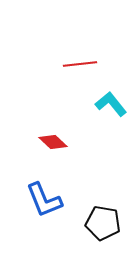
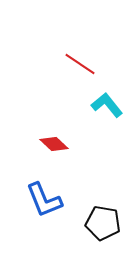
red line: rotated 40 degrees clockwise
cyan L-shape: moved 4 px left, 1 px down
red diamond: moved 1 px right, 2 px down
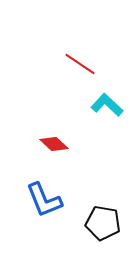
cyan L-shape: rotated 8 degrees counterclockwise
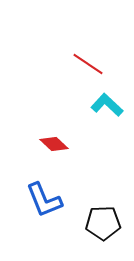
red line: moved 8 px right
black pentagon: rotated 12 degrees counterclockwise
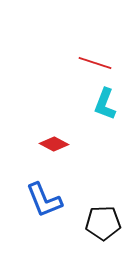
red line: moved 7 px right, 1 px up; rotated 16 degrees counterclockwise
cyan L-shape: moved 2 px left, 1 px up; rotated 112 degrees counterclockwise
red diamond: rotated 16 degrees counterclockwise
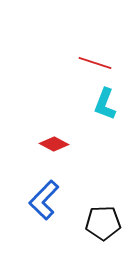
blue L-shape: rotated 66 degrees clockwise
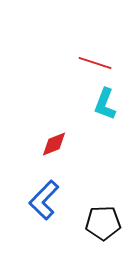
red diamond: rotated 48 degrees counterclockwise
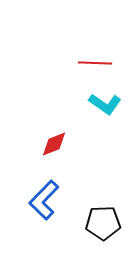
red line: rotated 16 degrees counterclockwise
cyan L-shape: rotated 76 degrees counterclockwise
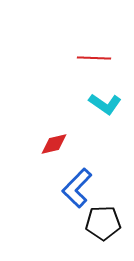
red line: moved 1 px left, 5 px up
red diamond: rotated 8 degrees clockwise
blue L-shape: moved 33 px right, 12 px up
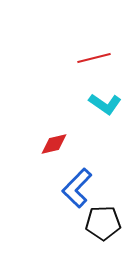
red line: rotated 16 degrees counterclockwise
